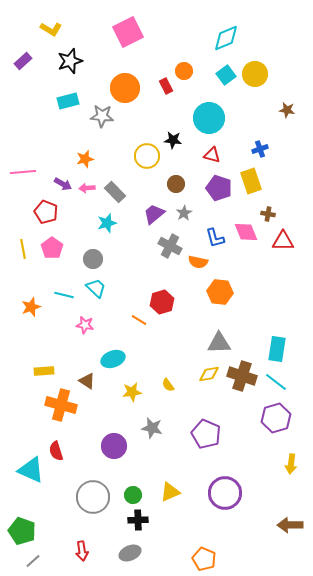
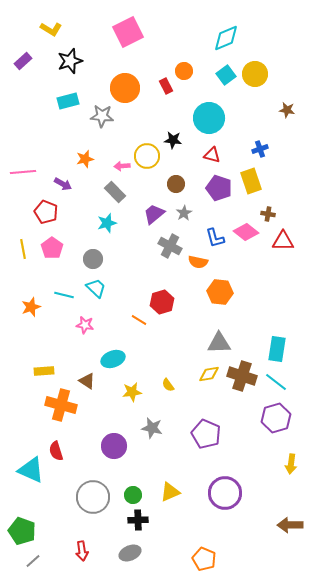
pink arrow at (87, 188): moved 35 px right, 22 px up
pink diamond at (246, 232): rotated 30 degrees counterclockwise
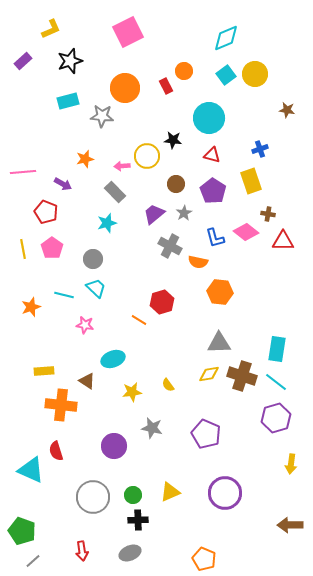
yellow L-shape at (51, 29): rotated 55 degrees counterclockwise
purple pentagon at (219, 188): moved 6 px left, 3 px down; rotated 15 degrees clockwise
orange cross at (61, 405): rotated 8 degrees counterclockwise
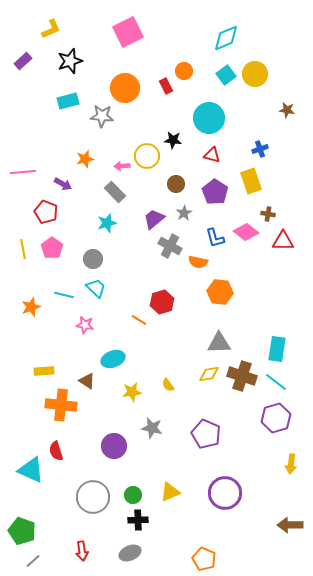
purple pentagon at (213, 191): moved 2 px right, 1 px down
purple trapezoid at (154, 214): moved 5 px down
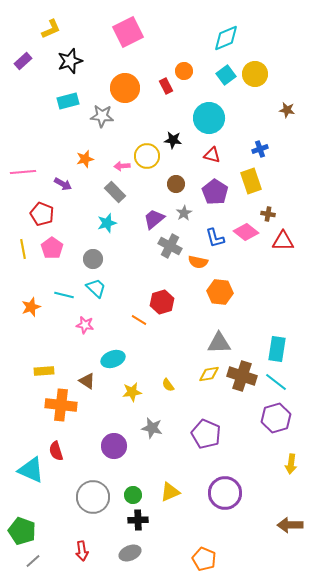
red pentagon at (46, 212): moved 4 px left, 2 px down
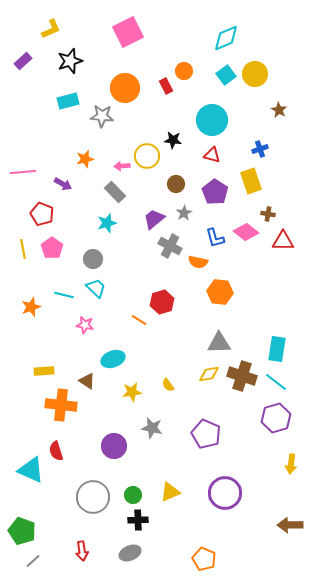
brown star at (287, 110): moved 8 px left; rotated 21 degrees clockwise
cyan circle at (209, 118): moved 3 px right, 2 px down
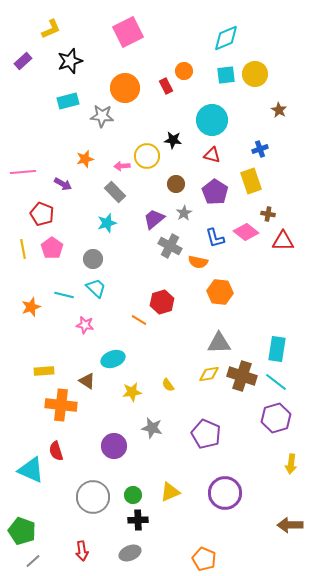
cyan square at (226, 75): rotated 30 degrees clockwise
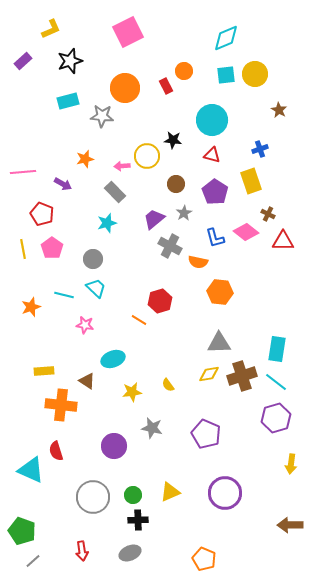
brown cross at (268, 214): rotated 16 degrees clockwise
red hexagon at (162, 302): moved 2 px left, 1 px up
brown cross at (242, 376): rotated 36 degrees counterclockwise
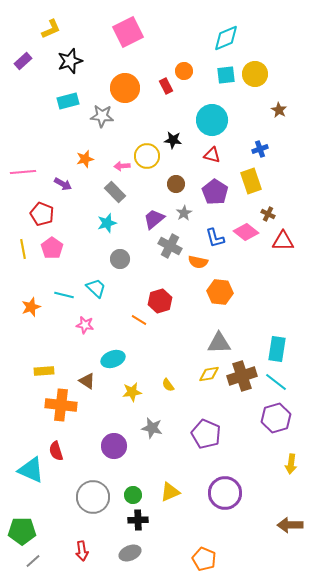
gray circle at (93, 259): moved 27 px right
green pentagon at (22, 531): rotated 20 degrees counterclockwise
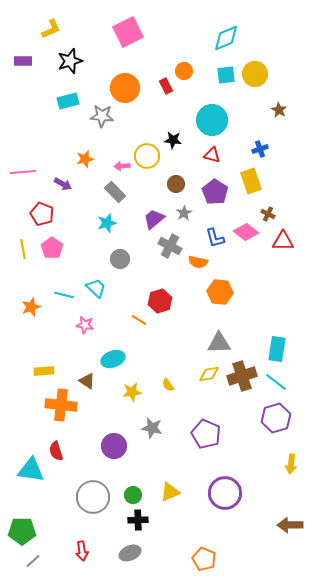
purple rectangle at (23, 61): rotated 42 degrees clockwise
cyan triangle at (31, 470): rotated 16 degrees counterclockwise
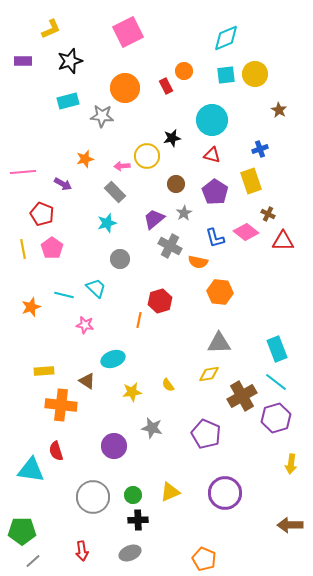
black star at (173, 140): moved 1 px left, 2 px up; rotated 18 degrees counterclockwise
orange line at (139, 320): rotated 70 degrees clockwise
cyan rectangle at (277, 349): rotated 30 degrees counterclockwise
brown cross at (242, 376): moved 20 px down; rotated 12 degrees counterclockwise
